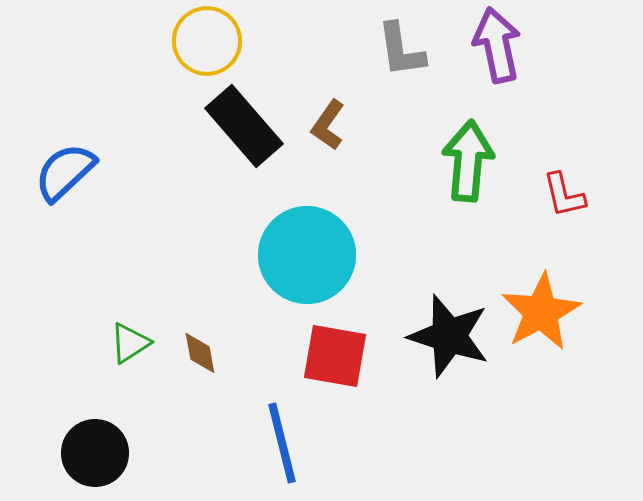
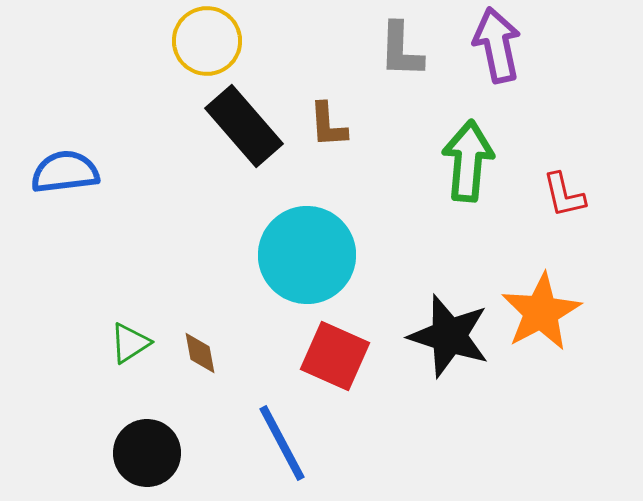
gray L-shape: rotated 10 degrees clockwise
brown L-shape: rotated 39 degrees counterclockwise
blue semicircle: rotated 36 degrees clockwise
red square: rotated 14 degrees clockwise
blue line: rotated 14 degrees counterclockwise
black circle: moved 52 px right
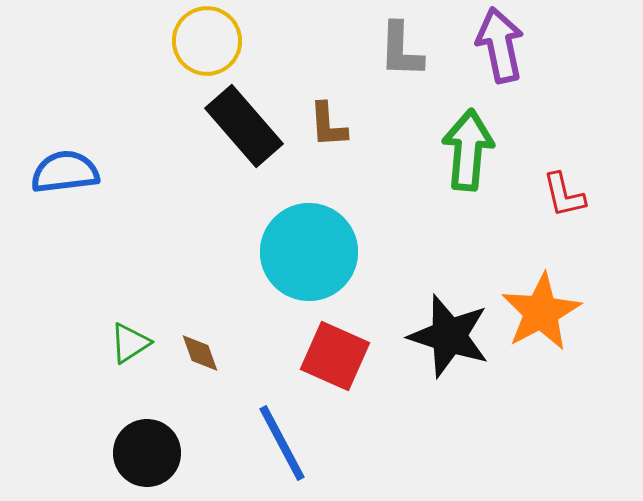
purple arrow: moved 3 px right
green arrow: moved 11 px up
cyan circle: moved 2 px right, 3 px up
brown diamond: rotated 9 degrees counterclockwise
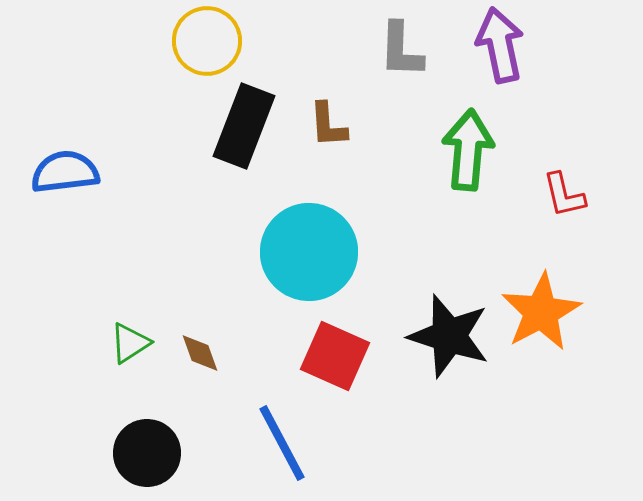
black rectangle: rotated 62 degrees clockwise
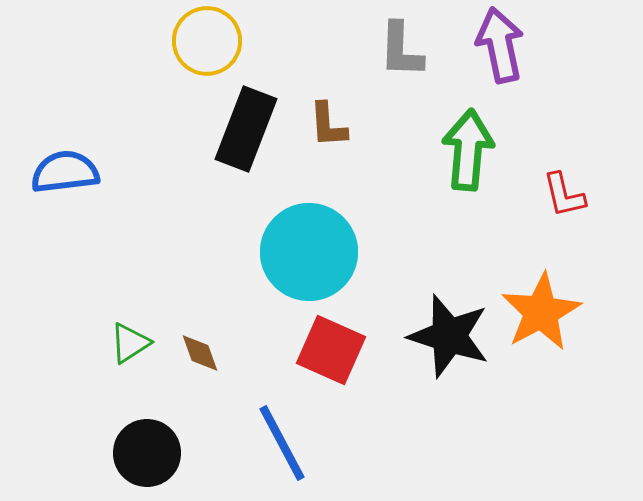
black rectangle: moved 2 px right, 3 px down
red square: moved 4 px left, 6 px up
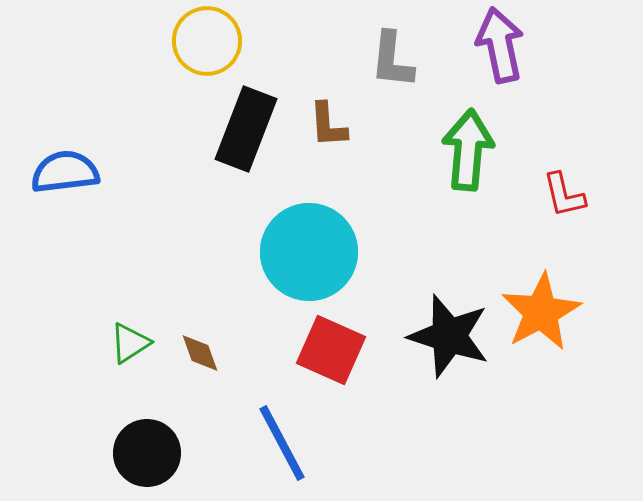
gray L-shape: moved 9 px left, 10 px down; rotated 4 degrees clockwise
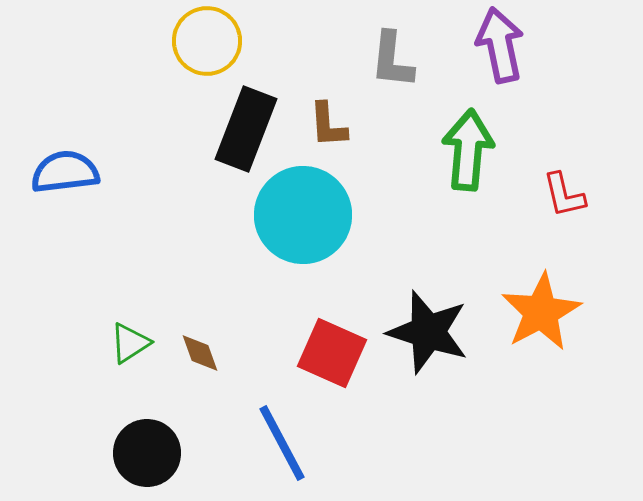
cyan circle: moved 6 px left, 37 px up
black star: moved 21 px left, 4 px up
red square: moved 1 px right, 3 px down
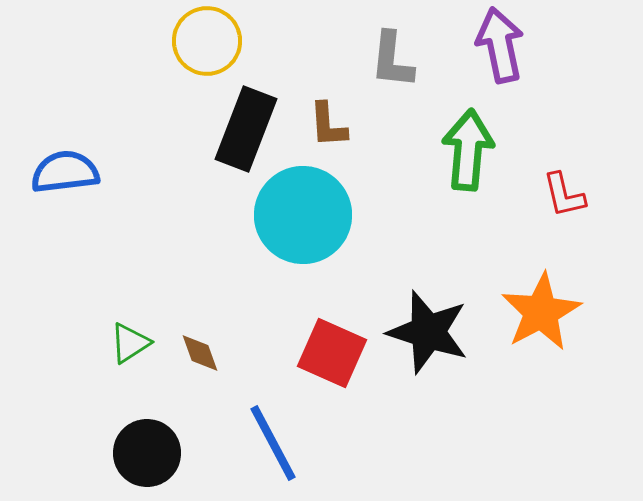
blue line: moved 9 px left
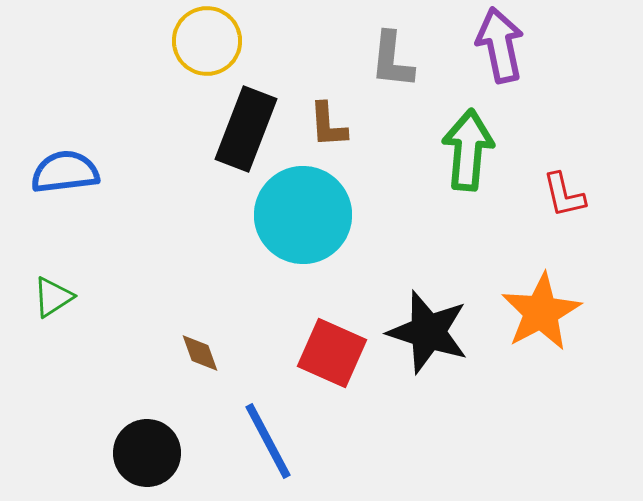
green triangle: moved 77 px left, 46 px up
blue line: moved 5 px left, 2 px up
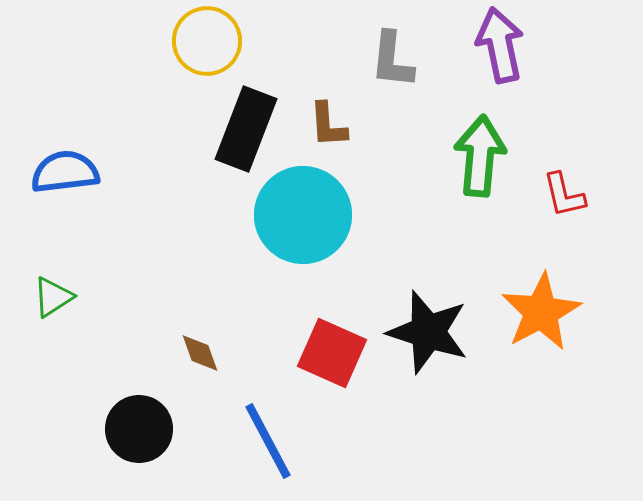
green arrow: moved 12 px right, 6 px down
black circle: moved 8 px left, 24 px up
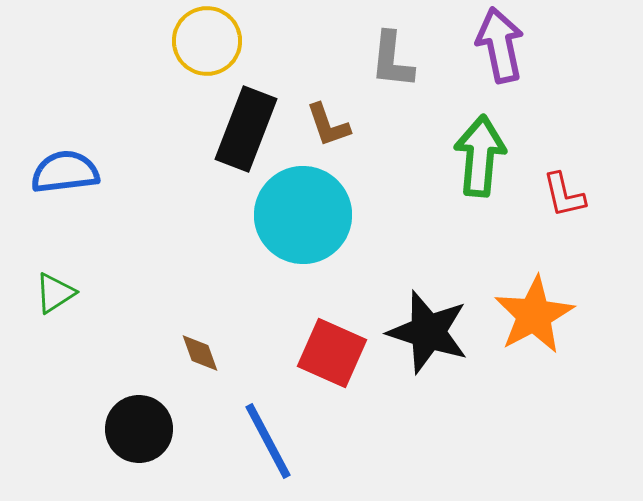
brown L-shape: rotated 15 degrees counterclockwise
green triangle: moved 2 px right, 4 px up
orange star: moved 7 px left, 3 px down
